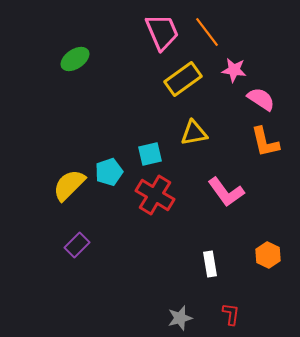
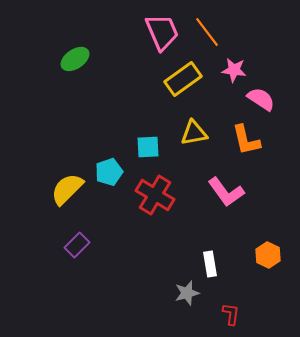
orange L-shape: moved 19 px left, 2 px up
cyan square: moved 2 px left, 7 px up; rotated 10 degrees clockwise
yellow semicircle: moved 2 px left, 4 px down
gray star: moved 7 px right, 25 px up
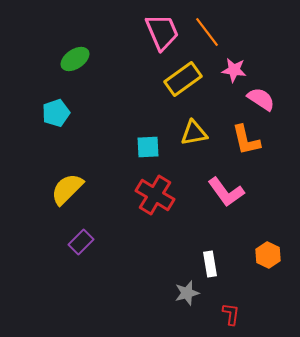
cyan pentagon: moved 53 px left, 59 px up
purple rectangle: moved 4 px right, 3 px up
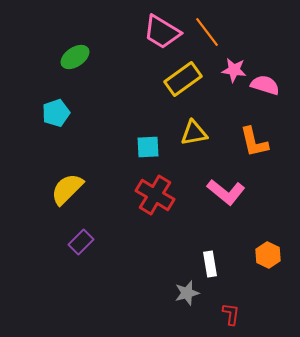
pink trapezoid: rotated 144 degrees clockwise
green ellipse: moved 2 px up
pink semicircle: moved 4 px right, 14 px up; rotated 16 degrees counterclockwise
orange L-shape: moved 8 px right, 2 px down
pink L-shape: rotated 15 degrees counterclockwise
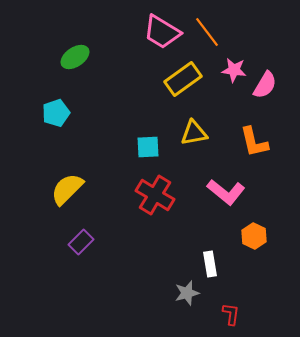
pink semicircle: rotated 104 degrees clockwise
orange hexagon: moved 14 px left, 19 px up
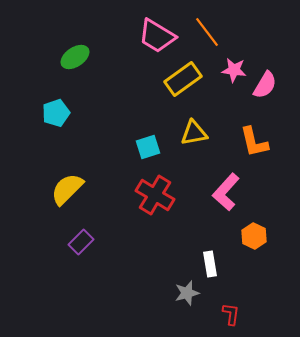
pink trapezoid: moved 5 px left, 4 px down
cyan square: rotated 15 degrees counterclockwise
pink L-shape: rotated 93 degrees clockwise
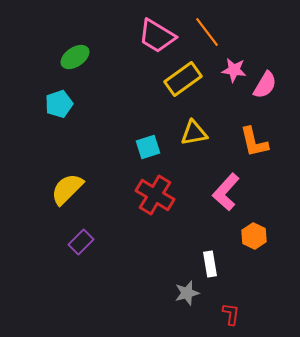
cyan pentagon: moved 3 px right, 9 px up
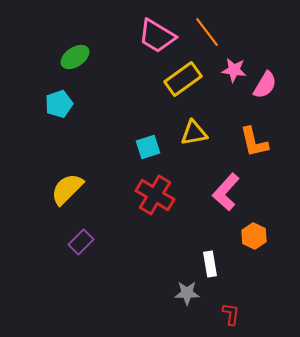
gray star: rotated 15 degrees clockwise
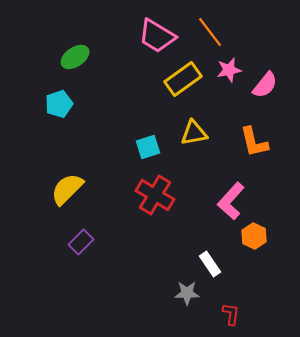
orange line: moved 3 px right
pink star: moved 5 px left; rotated 20 degrees counterclockwise
pink semicircle: rotated 8 degrees clockwise
pink L-shape: moved 5 px right, 9 px down
white rectangle: rotated 25 degrees counterclockwise
